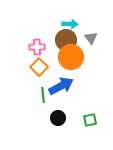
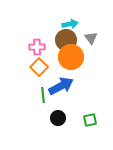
cyan arrow: rotated 14 degrees counterclockwise
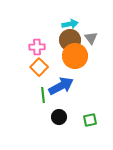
brown circle: moved 4 px right
orange circle: moved 4 px right, 1 px up
black circle: moved 1 px right, 1 px up
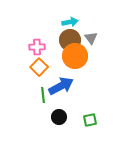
cyan arrow: moved 2 px up
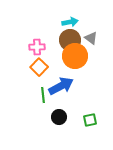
gray triangle: rotated 16 degrees counterclockwise
